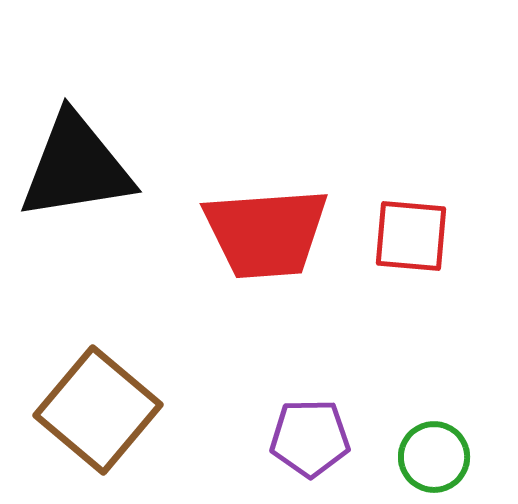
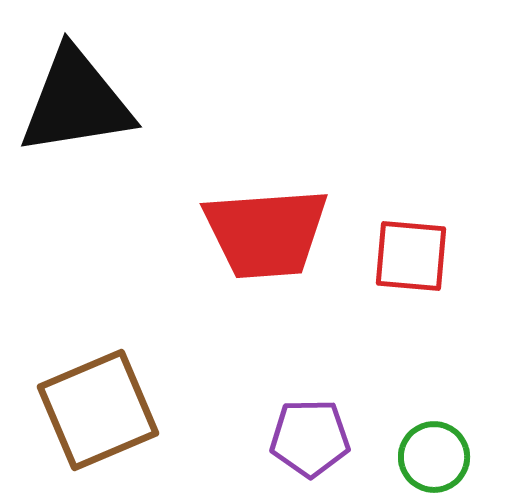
black triangle: moved 65 px up
red square: moved 20 px down
brown square: rotated 27 degrees clockwise
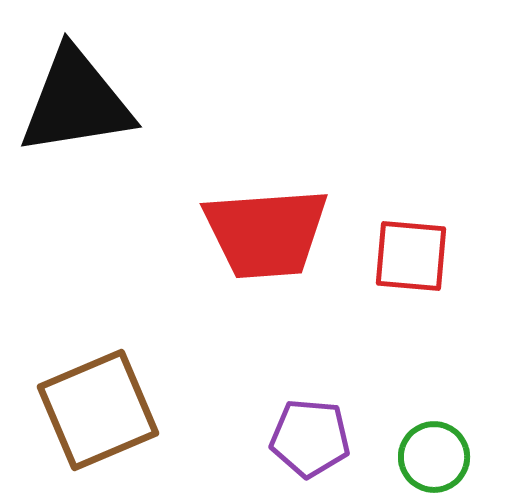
purple pentagon: rotated 6 degrees clockwise
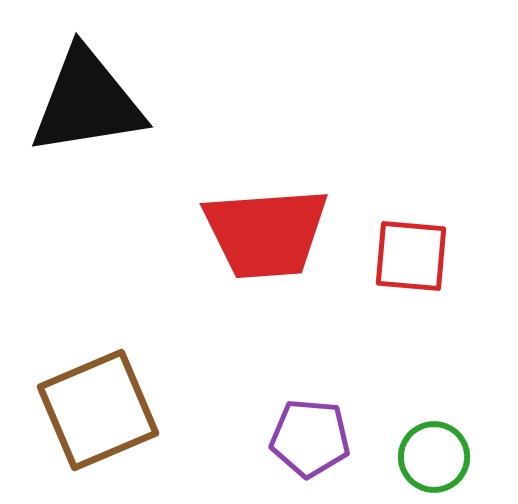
black triangle: moved 11 px right
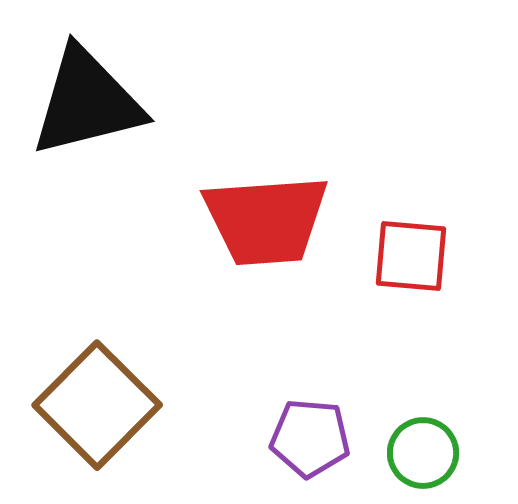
black triangle: rotated 5 degrees counterclockwise
red trapezoid: moved 13 px up
brown square: moved 1 px left, 5 px up; rotated 22 degrees counterclockwise
green circle: moved 11 px left, 4 px up
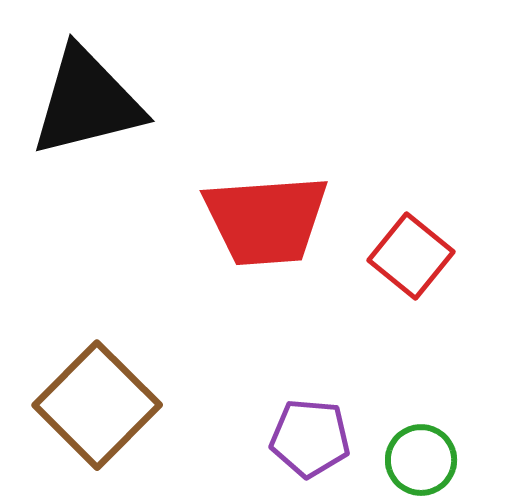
red square: rotated 34 degrees clockwise
green circle: moved 2 px left, 7 px down
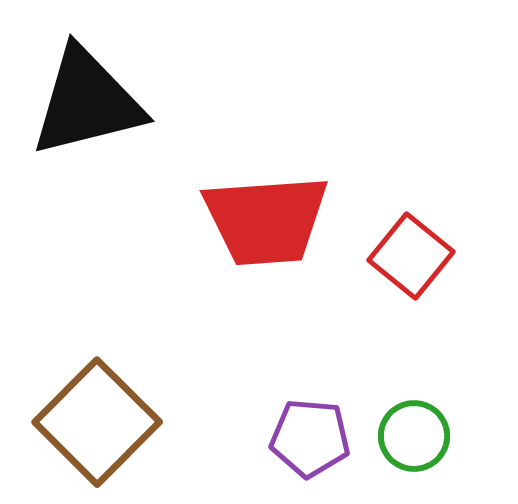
brown square: moved 17 px down
green circle: moved 7 px left, 24 px up
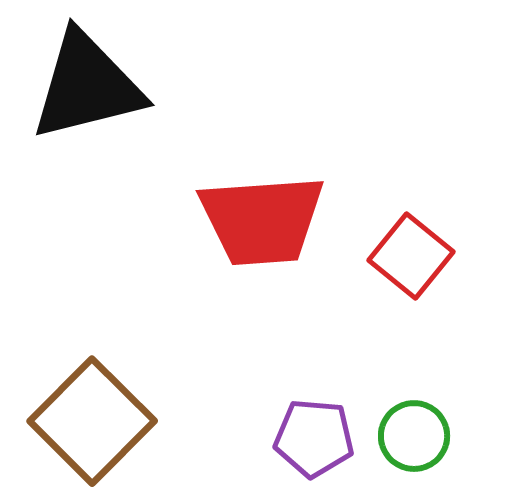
black triangle: moved 16 px up
red trapezoid: moved 4 px left
brown square: moved 5 px left, 1 px up
purple pentagon: moved 4 px right
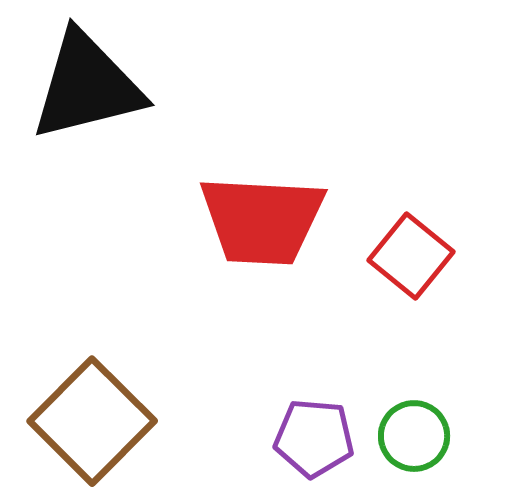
red trapezoid: rotated 7 degrees clockwise
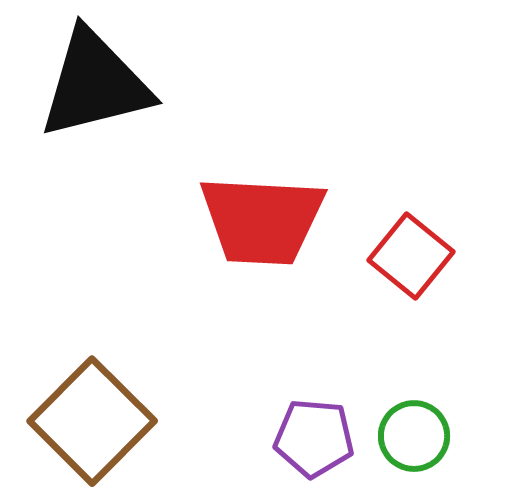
black triangle: moved 8 px right, 2 px up
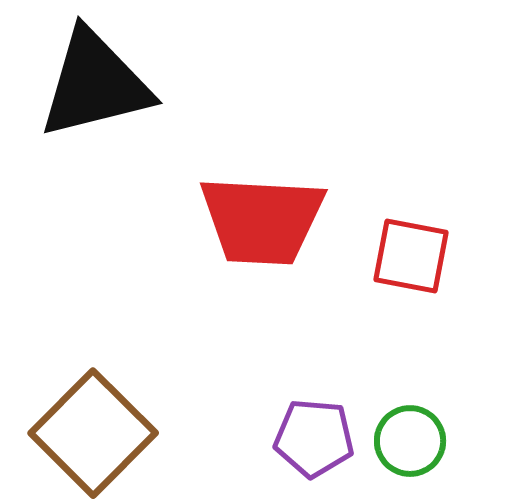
red square: rotated 28 degrees counterclockwise
brown square: moved 1 px right, 12 px down
green circle: moved 4 px left, 5 px down
